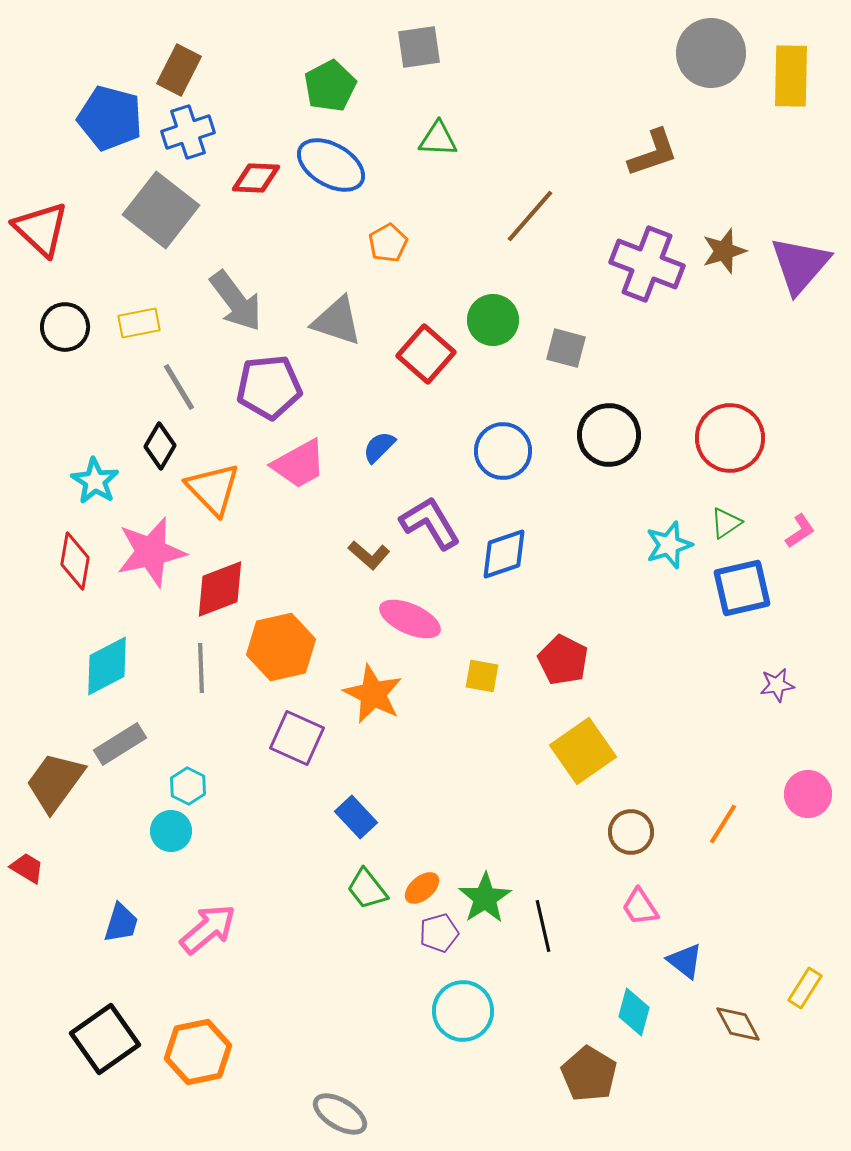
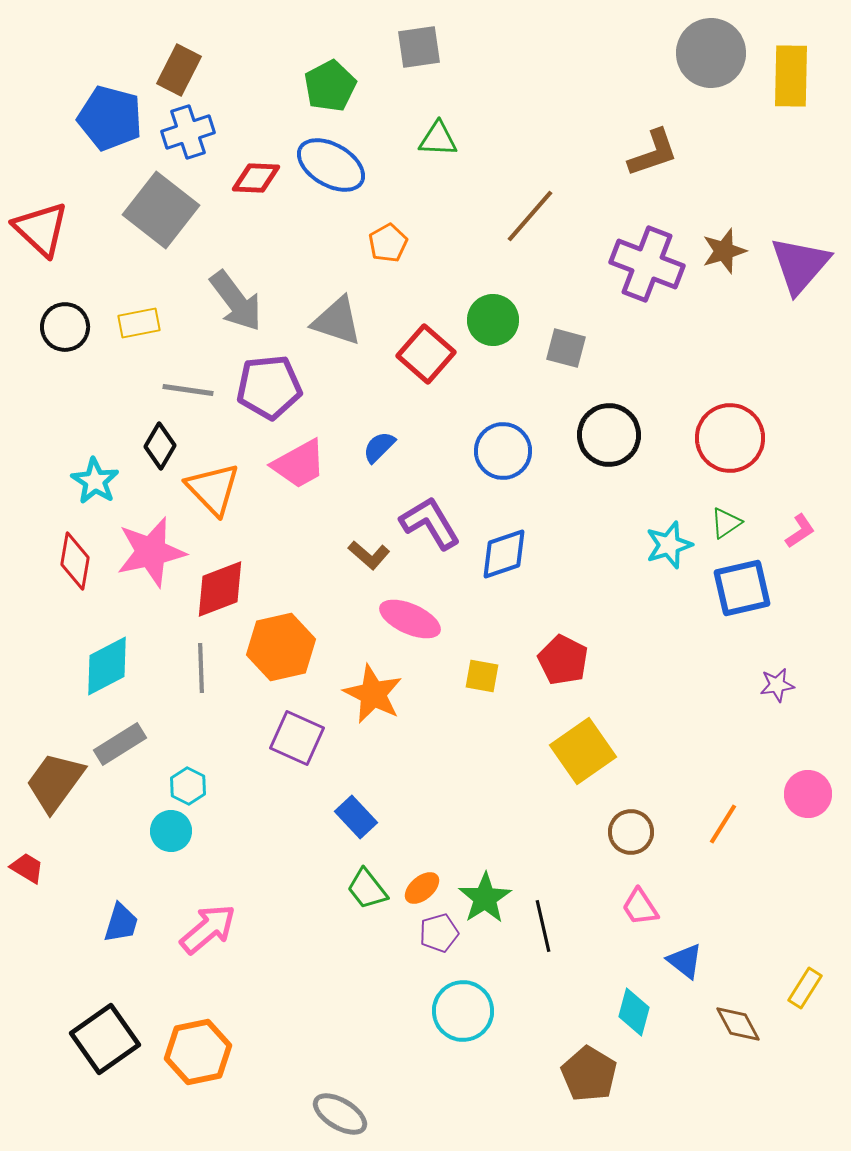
gray line at (179, 387): moved 9 px right, 3 px down; rotated 51 degrees counterclockwise
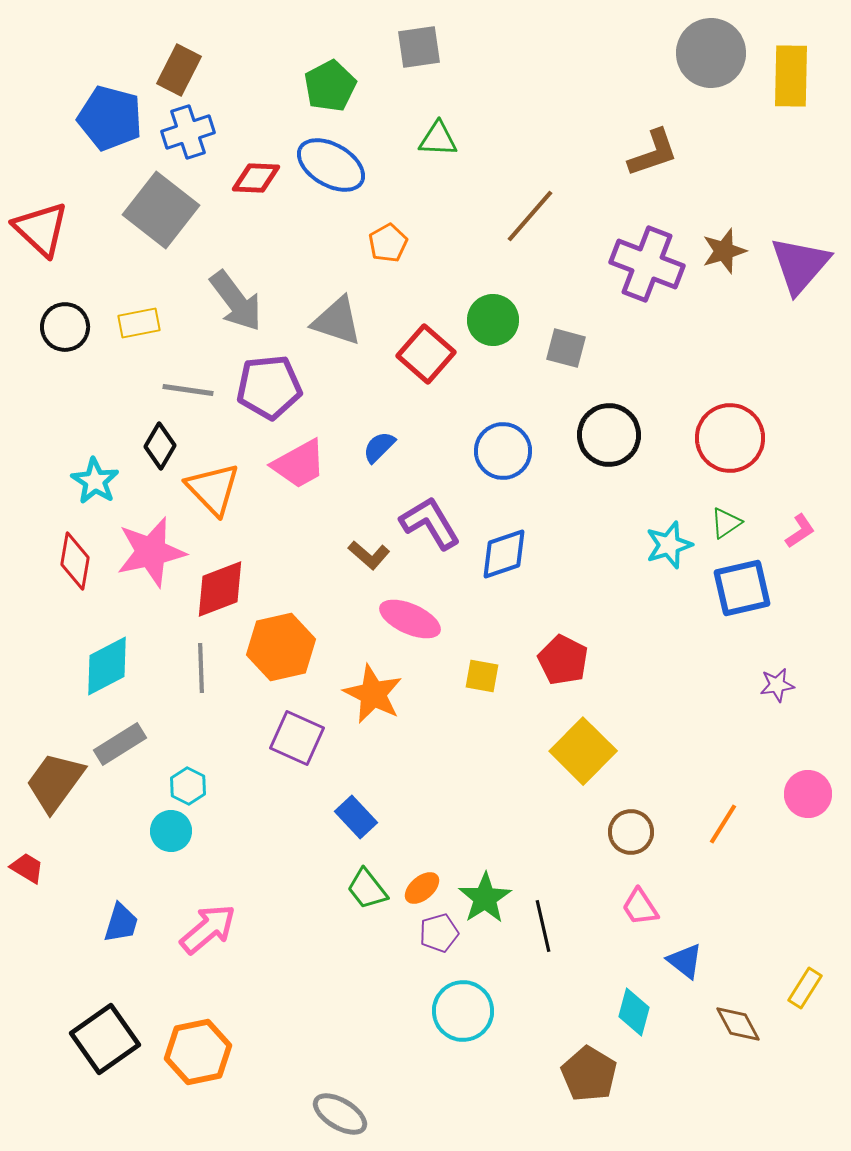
yellow square at (583, 751): rotated 10 degrees counterclockwise
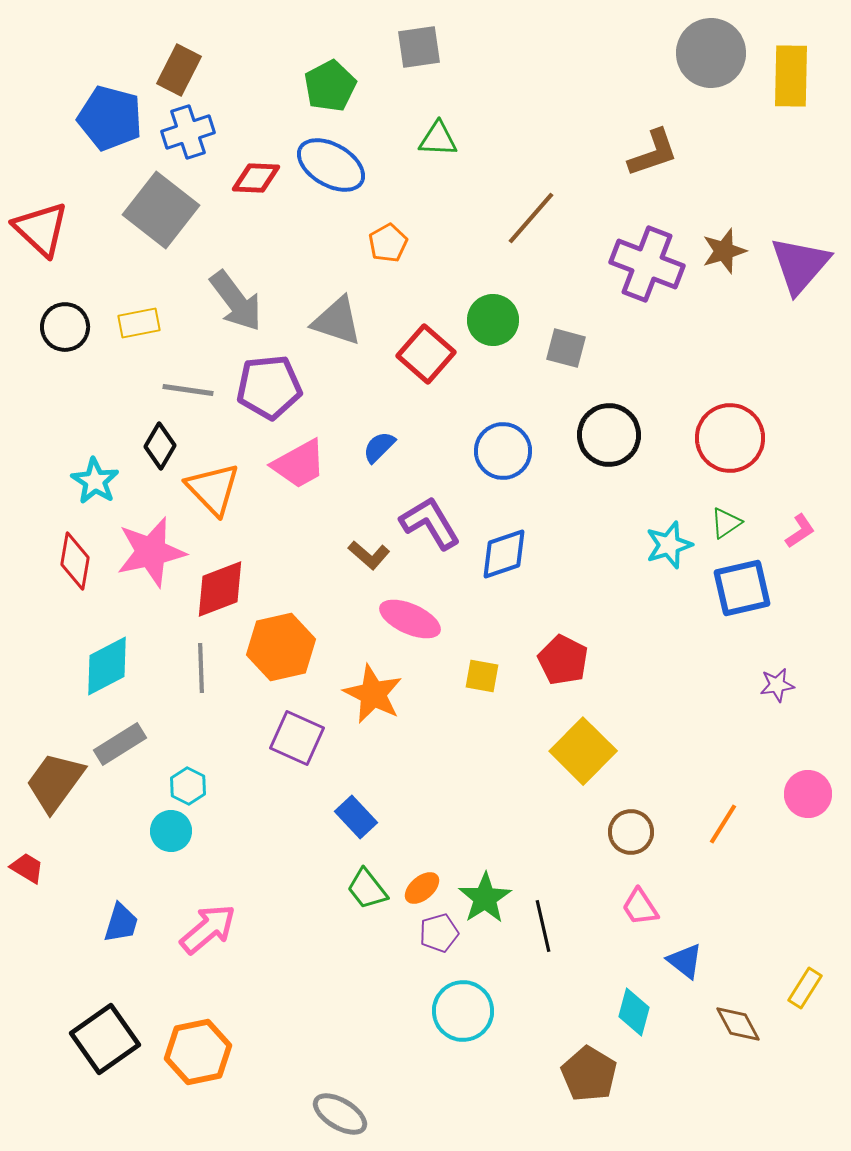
brown line at (530, 216): moved 1 px right, 2 px down
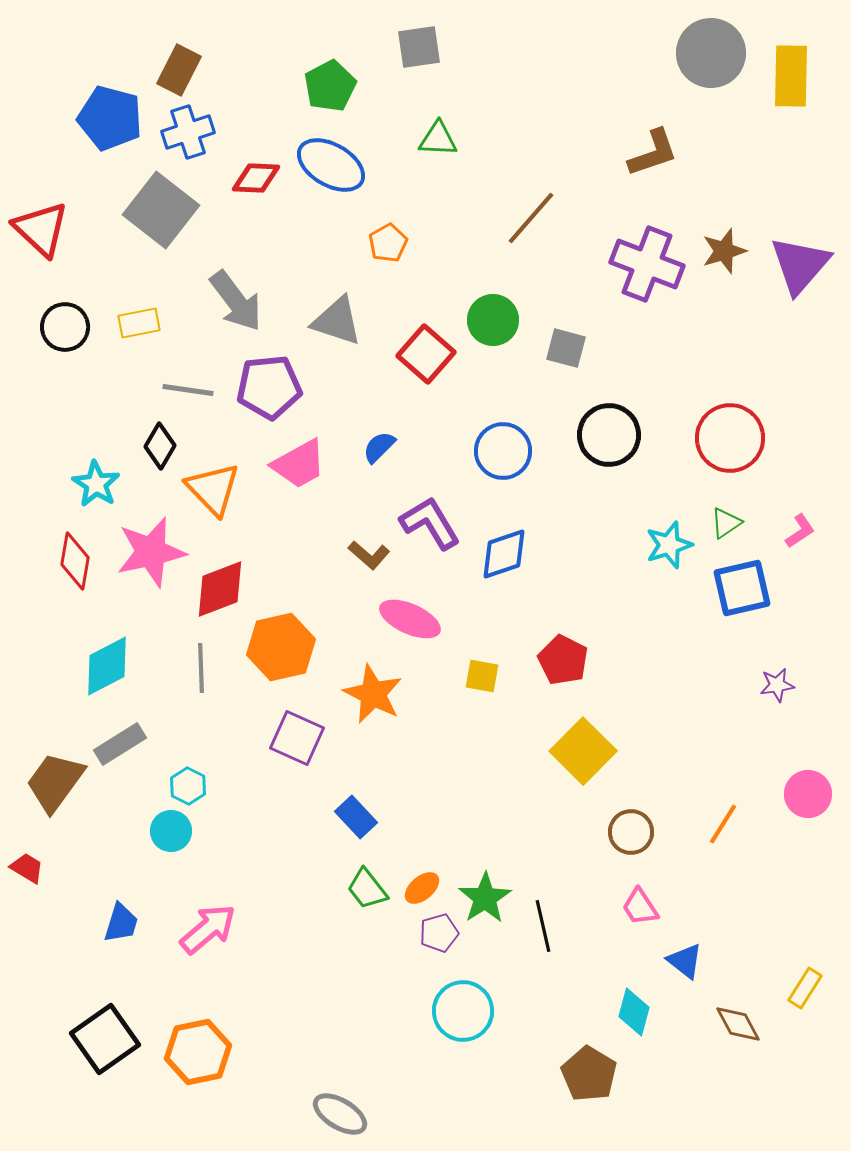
cyan star at (95, 481): moved 1 px right, 3 px down
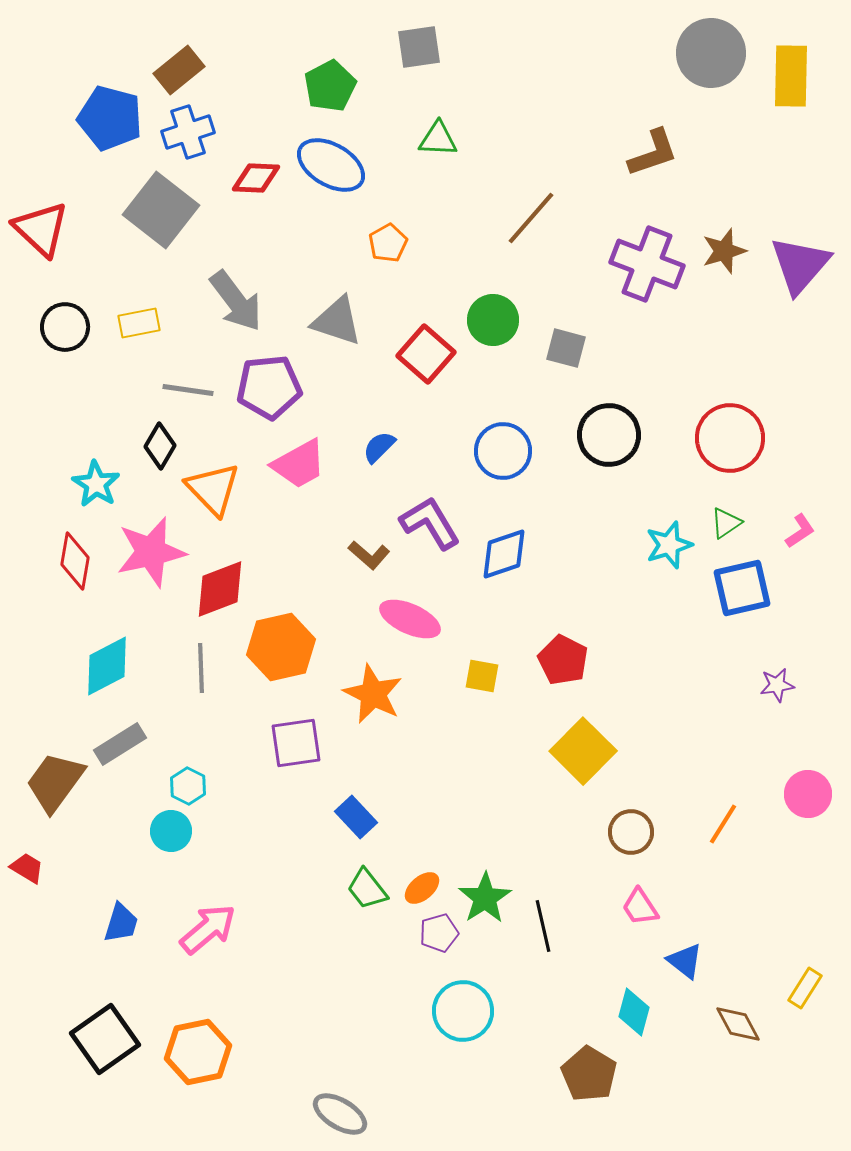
brown rectangle at (179, 70): rotated 24 degrees clockwise
purple square at (297, 738): moved 1 px left, 5 px down; rotated 32 degrees counterclockwise
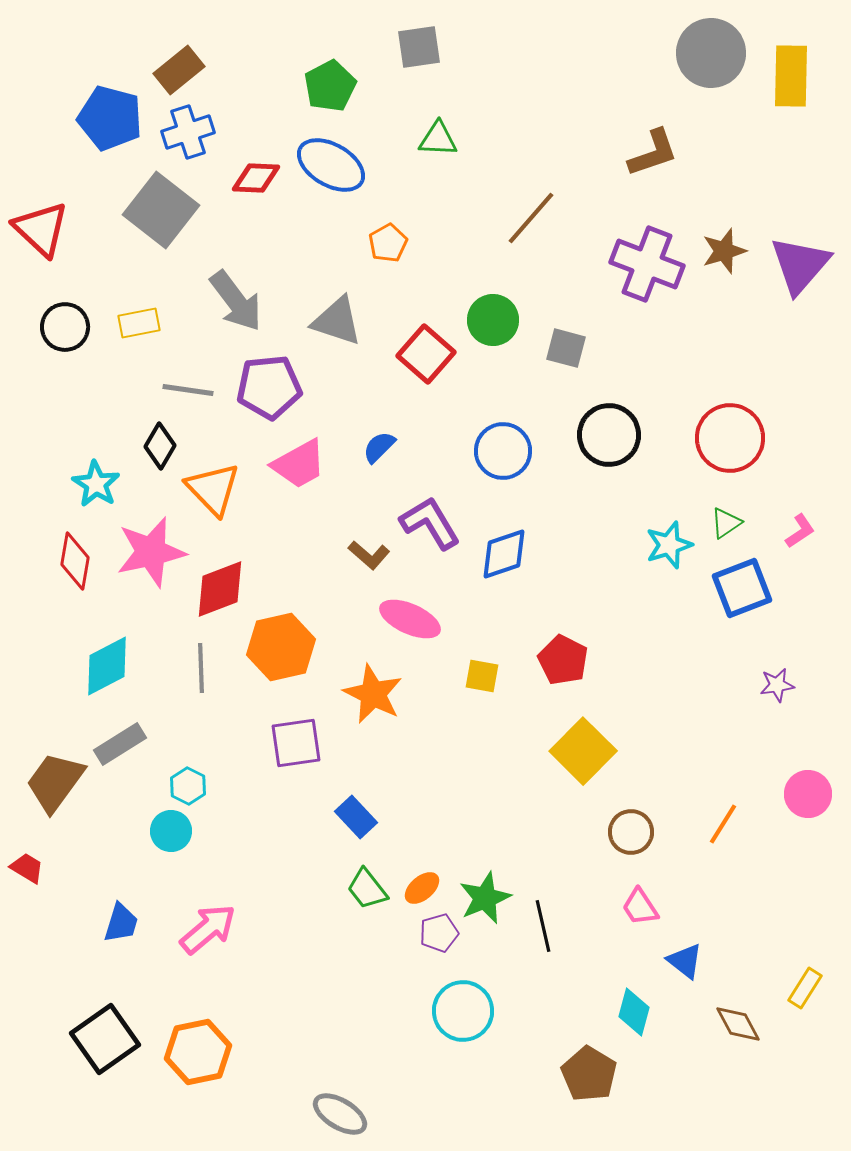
blue square at (742, 588): rotated 8 degrees counterclockwise
green star at (485, 898): rotated 10 degrees clockwise
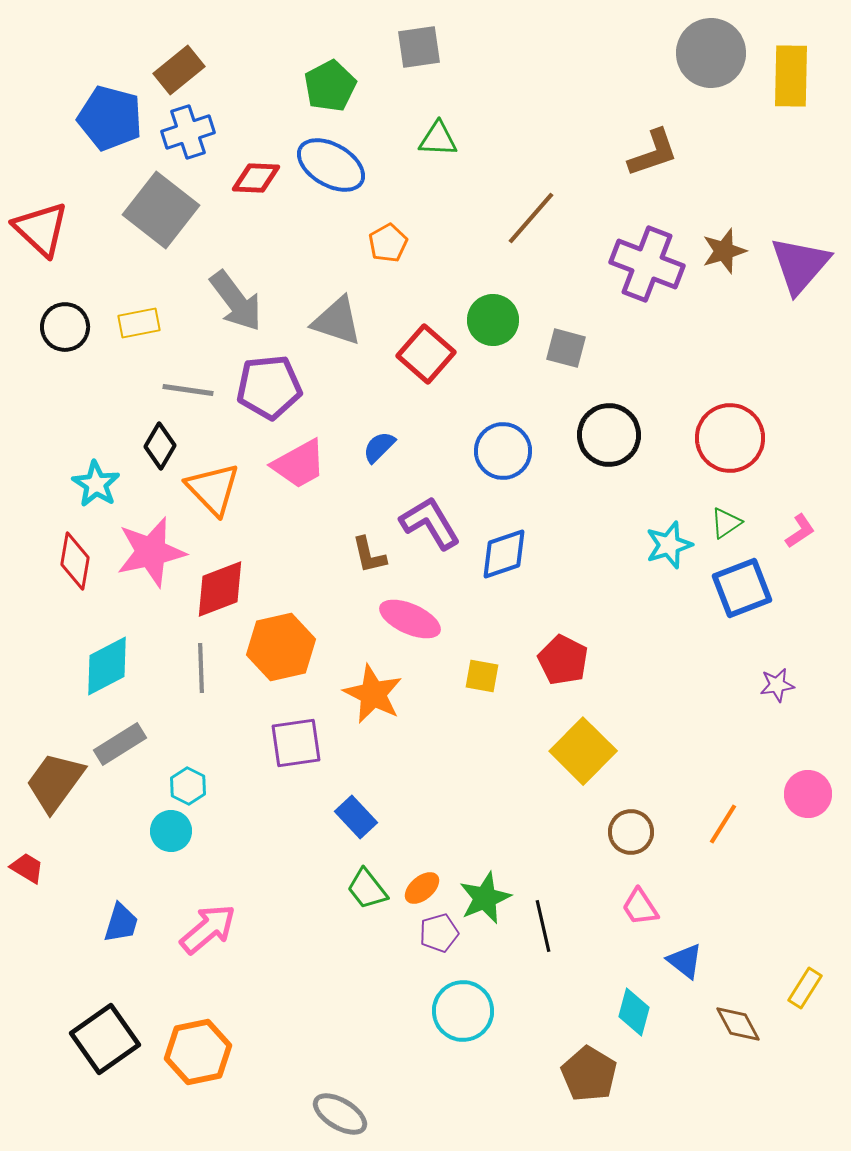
brown L-shape at (369, 555): rotated 36 degrees clockwise
